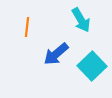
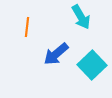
cyan arrow: moved 3 px up
cyan square: moved 1 px up
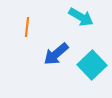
cyan arrow: rotated 30 degrees counterclockwise
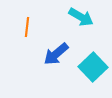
cyan square: moved 1 px right, 2 px down
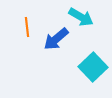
orange line: rotated 12 degrees counterclockwise
blue arrow: moved 15 px up
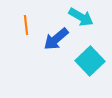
orange line: moved 1 px left, 2 px up
cyan square: moved 3 px left, 6 px up
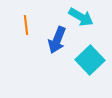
blue arrow: moved 1 px right, 1 px down; rotated 28 degrees counterclockwise
cyan square: moved 1 px up
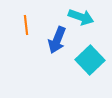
cyan arrow: rotated 10 degrees counterclockwise
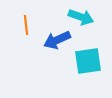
blue arrow: rotated 44 degrees clockwise
cyan square: moved 2 px left, 1 px down; rotated 36 degrees clockwise
